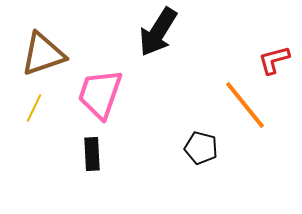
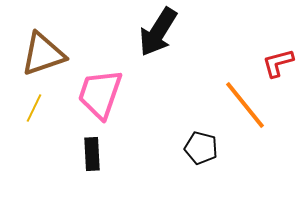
red L-shape: moved 4 px right, 3 px down
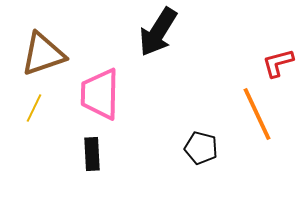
pink trapezoid: rotated 18 degrees counterclockwise
orange line: moved 12 px right, 9 px down; rotated 14 degrees clockwise
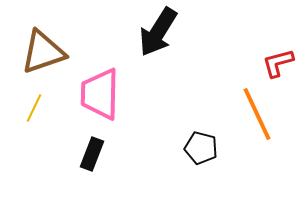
brown triangle: moved 2 px up
black rectangle: rotated 24 degrees clockwise
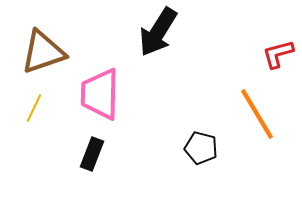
red L-shape: moved 9 px up
orange line: rotated 6 degrees counterclockwise
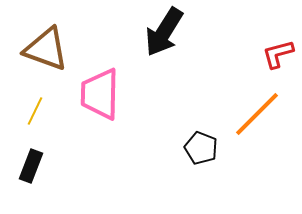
black arrow: moved 6 px right
brown triangle: moved 3 px right, 3 px up; rotated 39 degrees clockwise
yellow line: moved 1 px right, 3 px down
orange line: rotated 76 degrees clockwise
black pentagon: rotated 8 degrees clockwise
black rectangle: moved 61 px left, 12 px down
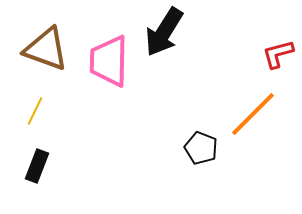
pink trapezoid: moved 9 px right, 33 px up
orange line: moved 4 px left
black rectangle: moved 6 px right
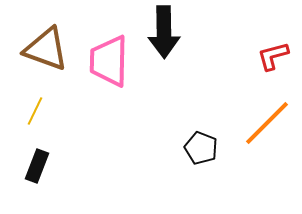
black arrow: rotated 33 degrees counterclockwise
red L-shape: moved 5 px left, 2 px down
orange line: moved 14 px right, 9 px down
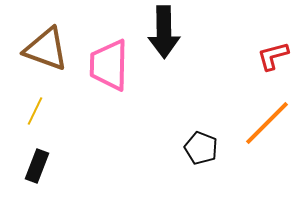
pink trapezoid: moved 4 px down
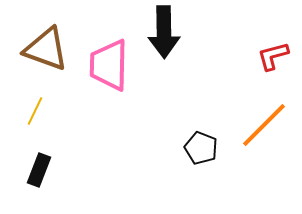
orange line: moved 3 px left, 2 px down
black rectangle: moved 2 px right, 4 px down
